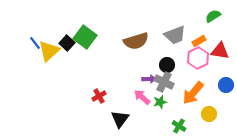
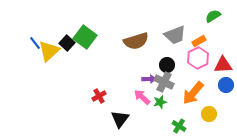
red triangle: moved 3 px right, 14 px down; rotated 12 degrees counterclockwise
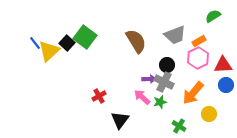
brown semicircle: rotated 105 degrees counterclockwise
black triangle: moved 1 px down
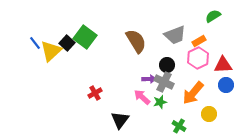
yellow triangle: moved 2 px right
red cross: moved 4 px left, 3 px up
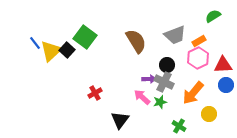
black square: moved 7 px down
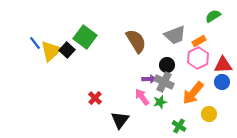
blue circle: moved 4 px left, 3 px up
red cross: moved 5 px down; rotated 16 degrees counterclockwise
pink arrow: rotated 12 degrees clockwise
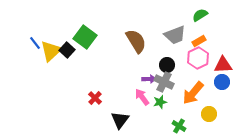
green semicircle: moved 13 px left, 1 px up
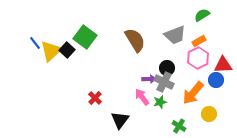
green semicircle: moved 2 px right
brown semicircle: moved 1 px left, 1 px up
black circle: moved 3 px down
blue circle: moved 6 px left, 2 px up
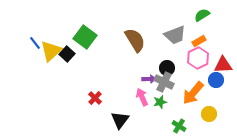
black square: moved 4 px down
pink arrow: rotated 12 degrees clockwise
